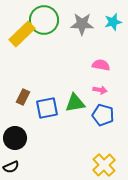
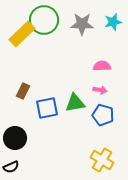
pink semicircle: moved 1 px right, 1 px down; rotated 12 degrees counterclockwise
brown rectangle: moved 6 px up
yellow cross: moved 2 px left, 5 px up; rotated 15 degrees counterclockwise
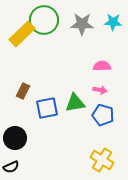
cyan star: rotated 18 degrees clockwise
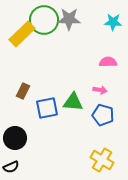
gray star: moved 13 px left, 5 px up
pink semicircle: moved 6 px right, 4 px up
green triangle: moved 2 px left, 1 px up; rotated 15 degrees clockwise
